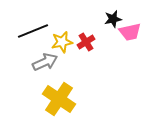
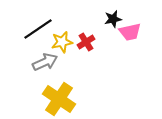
black line: moved 5 px right, 2 px up; rotated 12 degrees counterclockwise
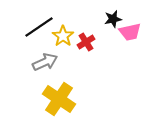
black line: moved 1 px right, 2 px up
yellow star: moved 1 px right, 6 px up; rotated 25 degrees counterclockwise
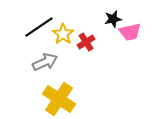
yellow star: moved 2 px up
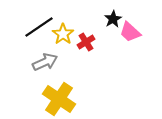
black star: rotated 18 degrees counterclockwise
pink trapezoid: rotated 55 degrees clockwise
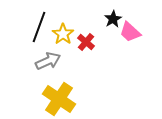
black line: rotated 36 degrees counterclockwise
red cross: rotated 18 degrees counterclockwise
gray arrow: moved 3 px right, 1 px up
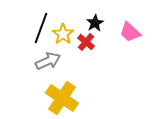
black star: moved 18 px left, 4 px down
black line: moved 2 px right, 1 px down
yellow cross: moved 3 px right, 1 px up
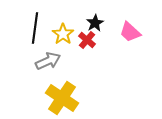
black line: moved 6 px left; rotated 12 degrees counterclockwise
red cross: moved 1 px right, 2 px up
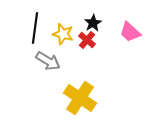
black star: moved 2 px left
yellow star: rotated 20 degrees counterclockwise
gray arrow: rotated 55 degrees clockwise
yellow cross: moved 18 px right
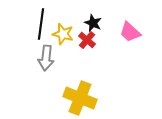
black star: rotated 18 degrees counterclockwise
black line: moved 6 px right, 4 px up
gray arrow: moved 2 px left, 3 px up; rotated 65 degrees clockwise
yellow cross: rotated 12 degrees counterclockwise
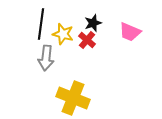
black star: rotated 30 degrees clockwise
pink trapezoid: rotated 20 degrees counterclockwise
yellow cross: moved 7 px left
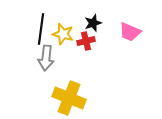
black line: moved 5 px down
red cross: moved 1 px left, 1 px down; rotated 36 degrees clockwise
yellow cross: moved 4 px left
